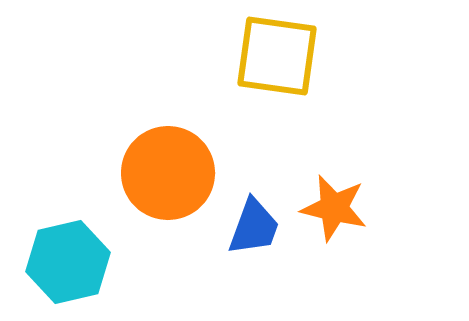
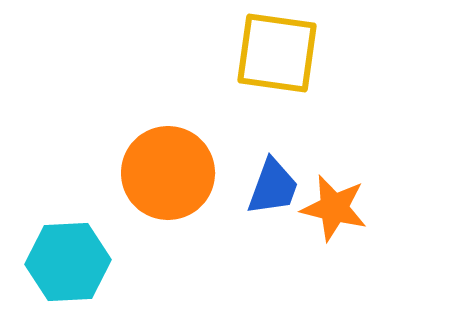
yellow square: moved 3 px up
blue trapezoid: moved 19 px right, 40 px up
cyan hexagon: rotated 10 degrees clockwise
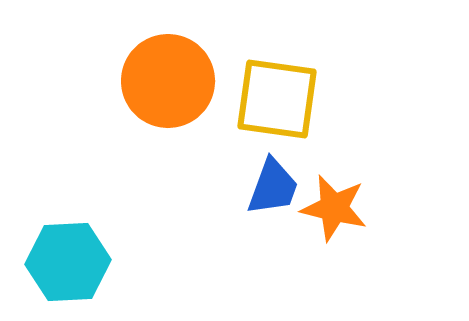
yellow square: moved 46 px down
orange circle: moved 92 px up
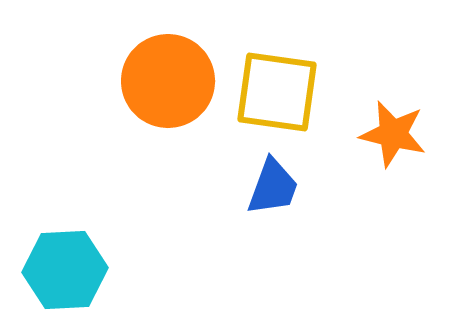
yellow square: moved 7 px up
orange star: moved 59 px right, 74 px up
cyan hexagon: moved 3 px left, 8 px down
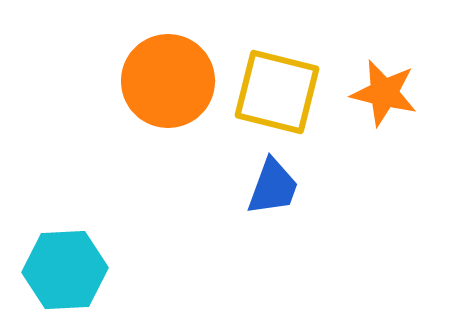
yellow square: rotated 6 degrees clockwise
orange star: moved 9 px left, 41 px up
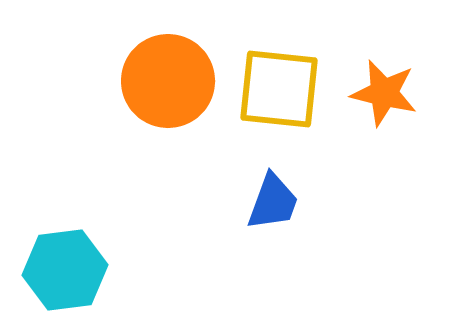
yellow square: moved 2 px right, 3 px up; rotated 8 degrees counterclockwise
blue trapezoid: moved 15 px down
cyan hexagon: rotated 4 degrees counterclockwise
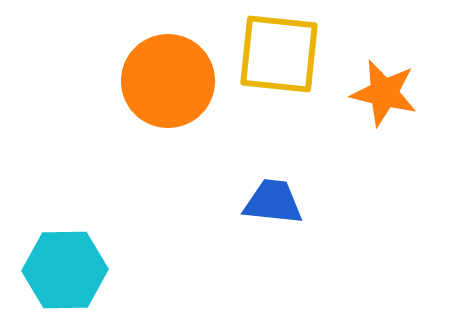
yellow square: moved 35 px up
blue trapezoid: rotated 104 degrees counterclockwise
cyan hexagon: rotated 6 degrees clockwise
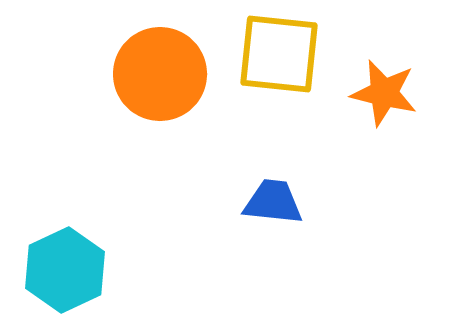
orange circle: moved 8 px left, 7 px up
cyan hexagon: rotated 24 degrees counterclockwise
